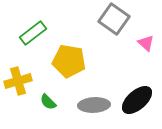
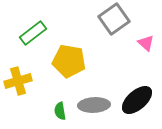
gray square: rotated 20 degrees clockwise
green semicircle: moved 12 px right, 9 px down; rotated 36 degrees clockwise
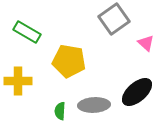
green rectangle: moved 6 px left, 1 px up; rotated 68 degrees clockwise
yellow cross: rotated 16 degrees clockwise
black ellipse: moved 8 px up
green semicircle: rotated 12 degrees clockwise
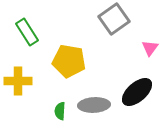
green rectangle: rotated 28 degrees clockwise
pink triangle: moved 4 px right, 5 px down; rotated 24 degrees clockwise
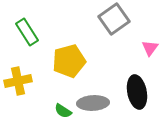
yellow pentagon: rotated 24 degrees counterclockwise
yellow cross: rotated 12 degrees counterclockwise
black ellipse: rotated 60 degrees counterclockwise
gray ellipse: moved 1 px left, 2 px up
green semicircle: moved 3 px right; rotated 60 degrees counterclockwise
